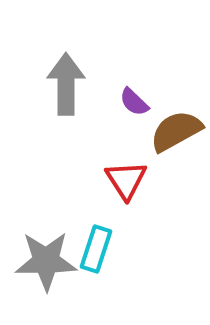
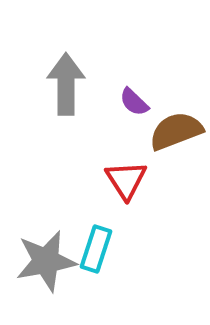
brown semicircle: rotated 8 degrees clockwise
gray star: rotated 10 degrees counterclockwise
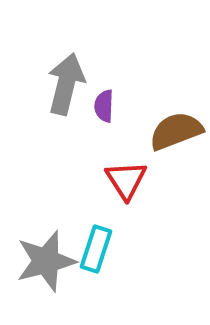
gray arrow: rotated 14 degrees clockwise
purple semicircle: moved 30 px left, 4 px down; rotated 48 degrees clockwise
gray star: rotated 4 degrees counterclockwise
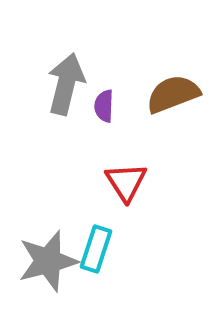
brown semicircle: moved 3 px left, 37 px up
red triangle: moved 2 px down
gray star: moved 2 px right
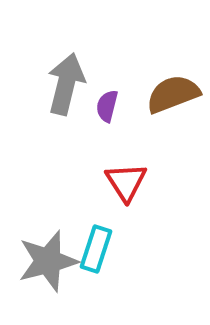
purple semicircle: moved 3 px right; rotated 12 degrees clockwise
